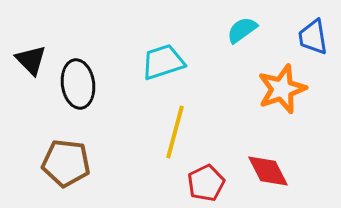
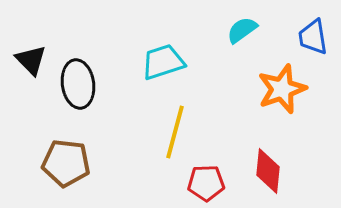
red diamond: rotated 33 degrees clockwise
red pentagon: rotated 24 degrees clockwise
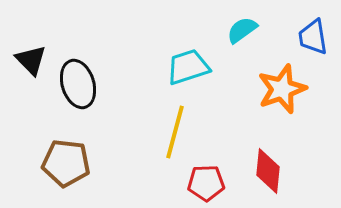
cyan trapezoid: moved 25 px right, 5 px down
black ellipse: rotated 9 degrees counterclockwise
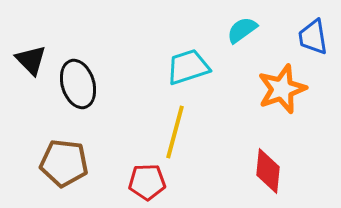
brown pentagon: moved 2 px left
red pentagon: moved 59 px left, 1 px up
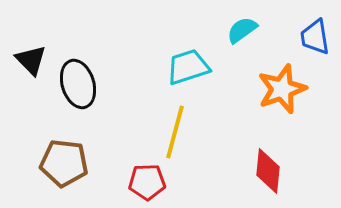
blue trapezoid: moved 2 px right
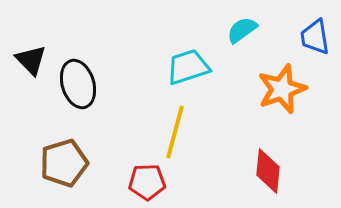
brown pentagon: rotated 24 degrees counterclockwise
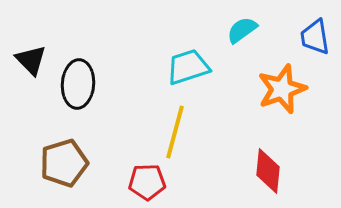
black ellipse: rotated 21 degrees clockwise
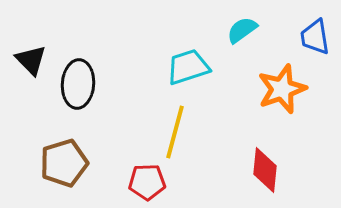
red diamond: moved 3 px left, 1 px up
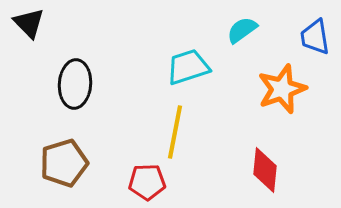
black triangle: moved 2 px left, 37 px up
black ellipse: moved 3 px left
yellow line: rotated 4 degrees counterclockwise
